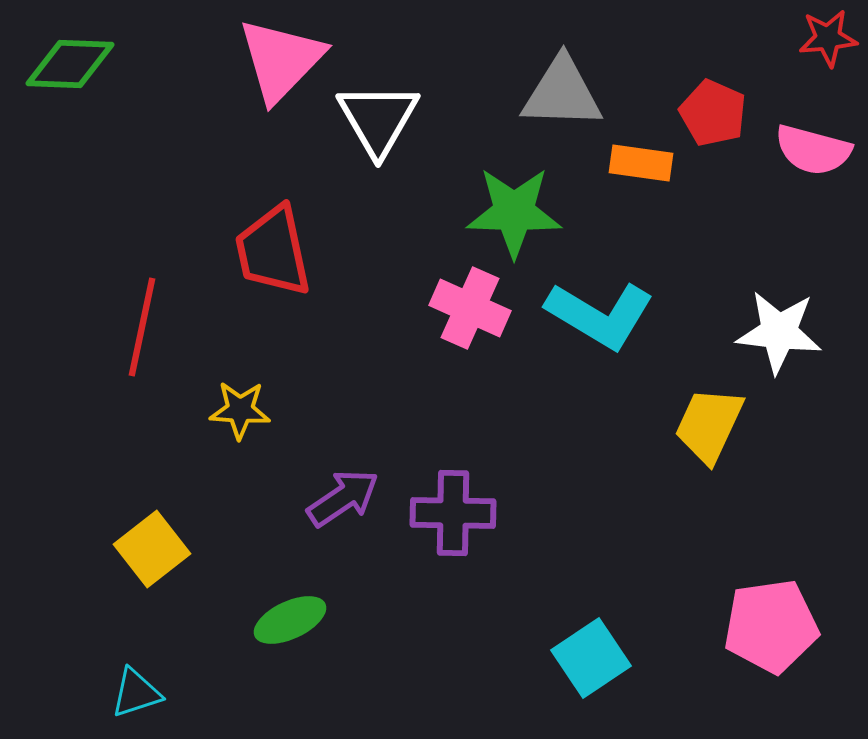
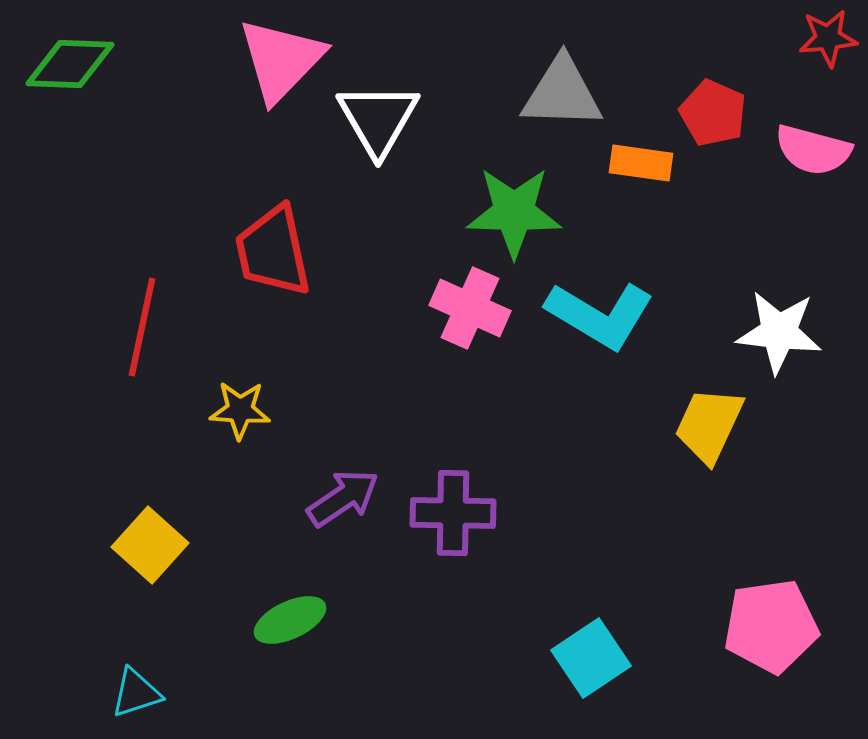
yellow square: moved 2 px left, 4 px up; rotated 10 degrees counterclockwise
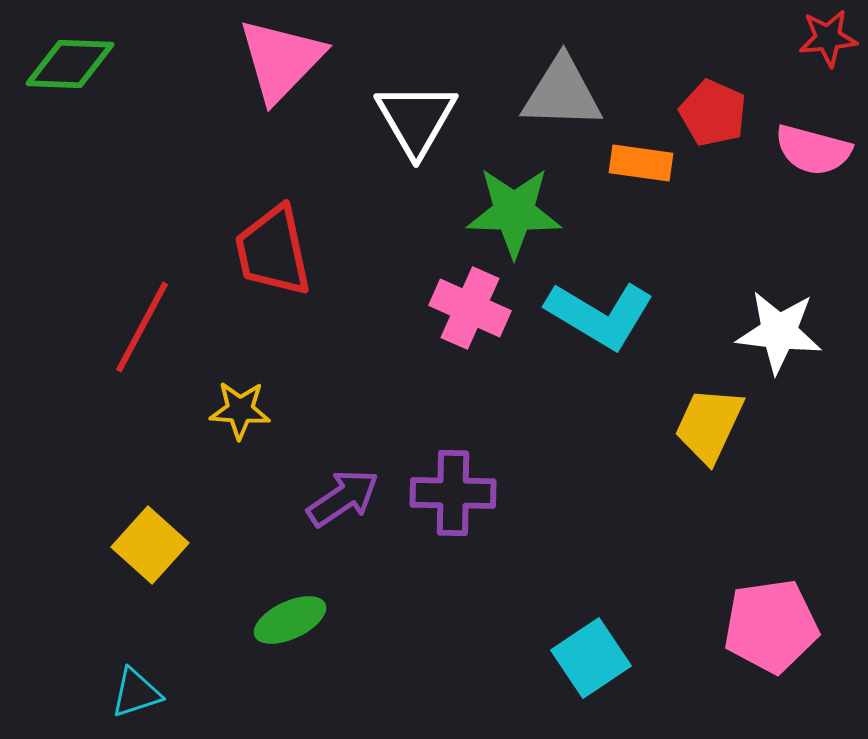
white triangle: moved 38 px right
red line: rotated 16 degrees clockwise
purple cross: moved 20 px up
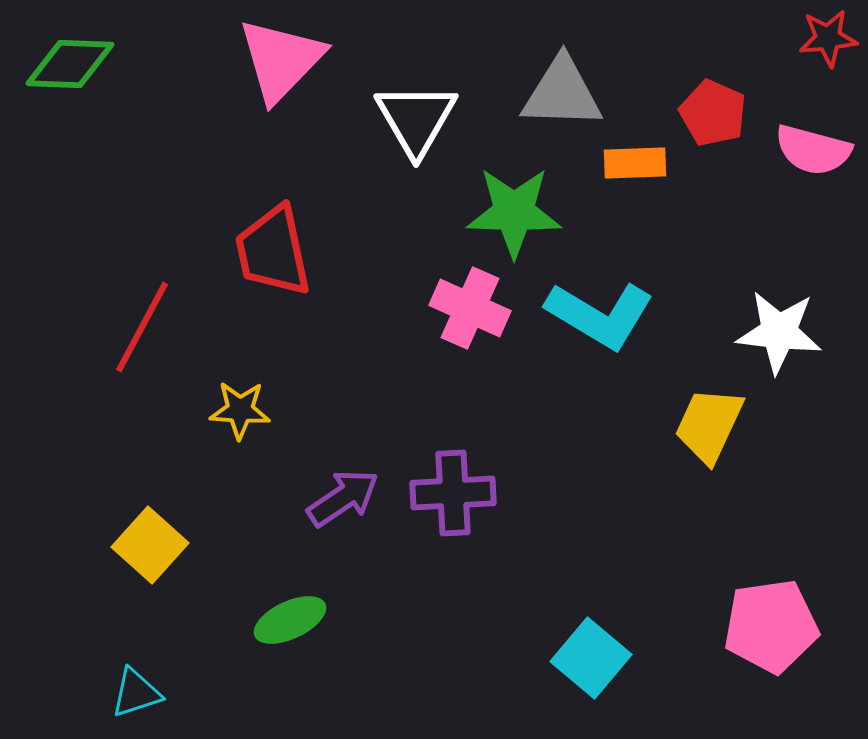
orange rectangle: moved 6 px left; rotated 10 degrees counterclockwise
purple cross: rotated 4 degrees counterclockwise
cyan square: rotated 16 degrees counterclockwise
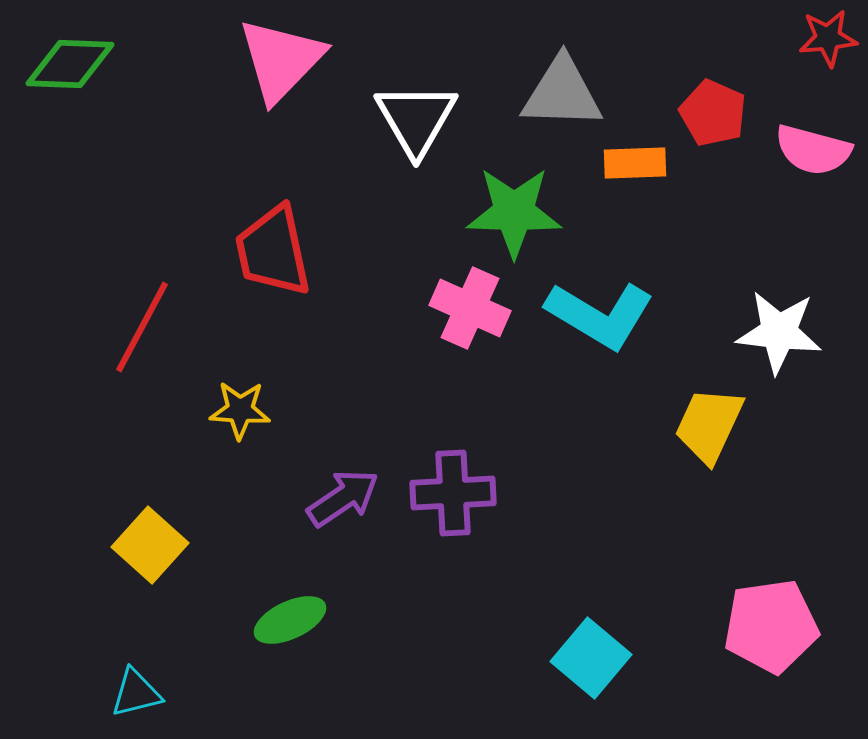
cyan triangle: rotated 4 degrees clockwise
